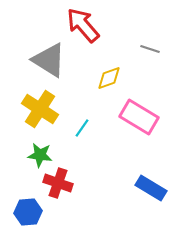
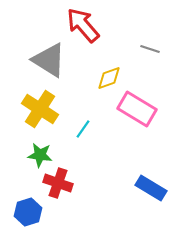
pink rectangle: moved 2 px left, 8 px up
cyan line: moved 1 px right, 1 px down
blue hexagon: rotated 12 degrees counterclockwise
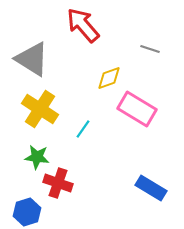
gray triangle: moved 17 px left, 1 px up
green star: moved 3 px left, 2 px down
blue hexagon: moved 1 px left
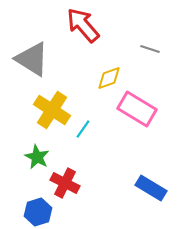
yellow cross: moved 12 px right, 1 px down
green star: rotated 20 degrees clockwise
red cross: moved 7 px right; rotated 8 degrees clockwise
blue hexagon: moved 11 px right
